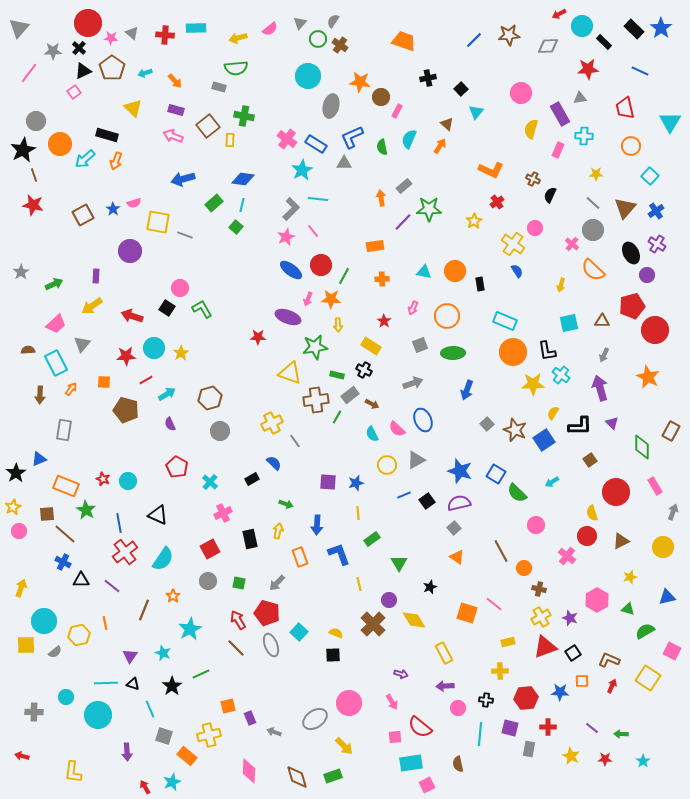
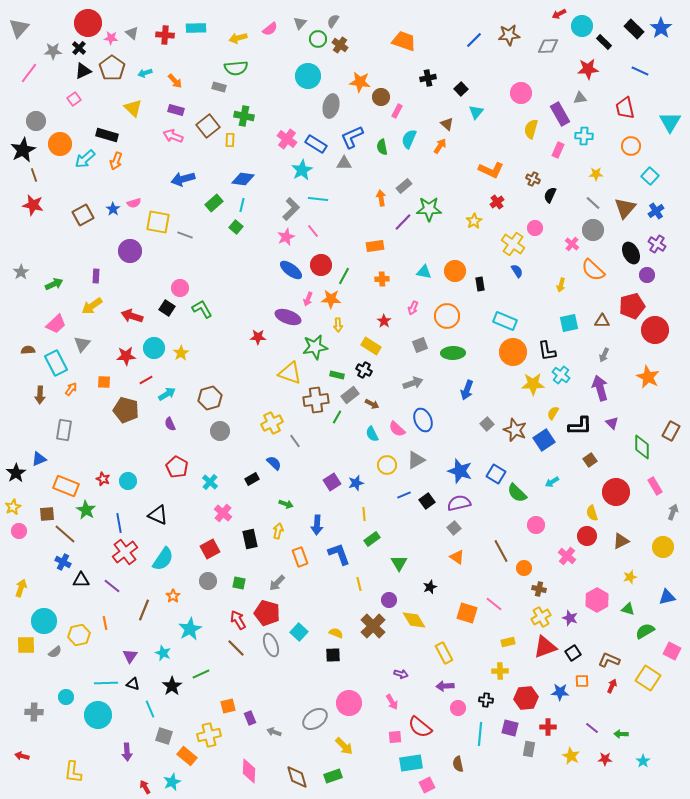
pink square at (74, 92): moved 7 px down
purple square at (328, 482): moved 4 px right; rotated 36 degrees counterclockwise
pink cross at (223, 513): rotated 24 degrees counterclockwise
yellow line at (358, 513): moved 6 px right, 1 px down
brown cross at (373, 624): moved 2 px down
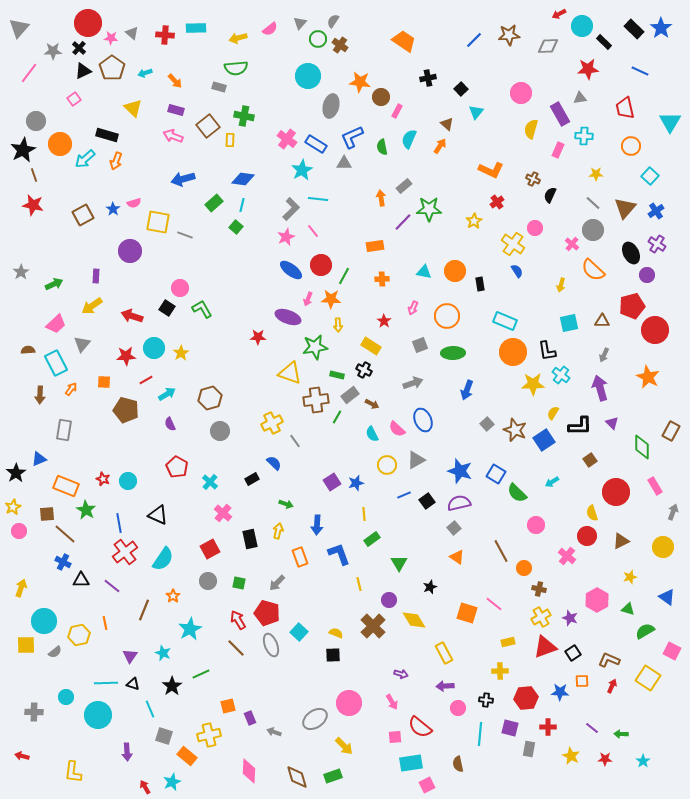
orange trapezoid at (404, 41): rotated 15 degrees clockwise
blue triangle at (667, 597): rotated 48 degrees clockwise
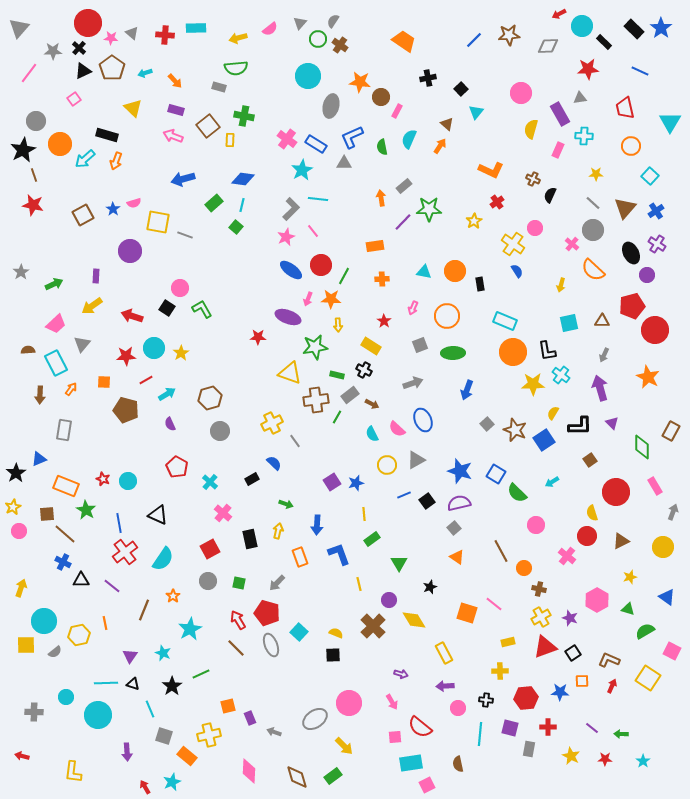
green rectangle at (333, 776): rotated 18 degrees counterclockwise
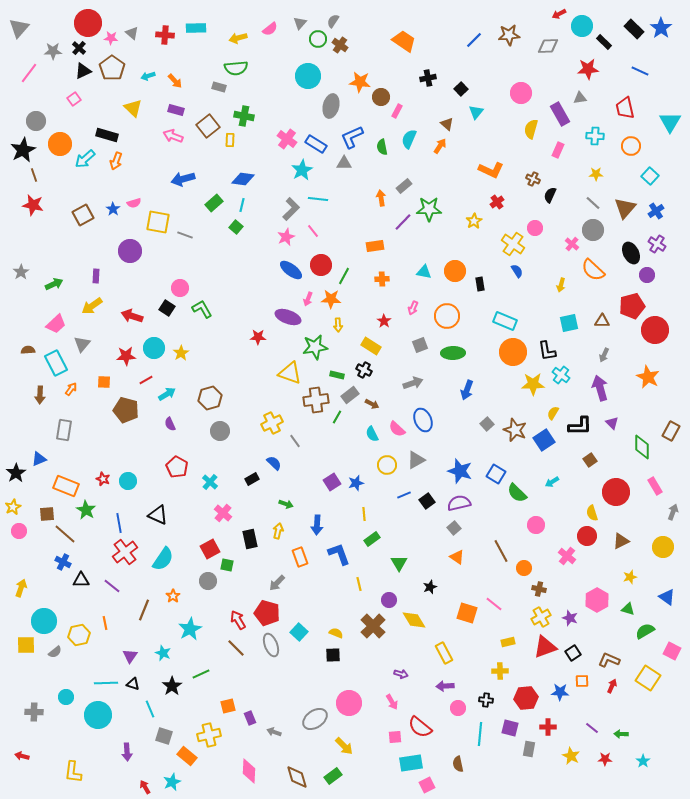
cyan arrow at (145, 73): moved 3 px right, 3 px down
cyan cross at (584, 136): moved 11 px right
green square at (239, 583): moved 12 px left, 18 px up
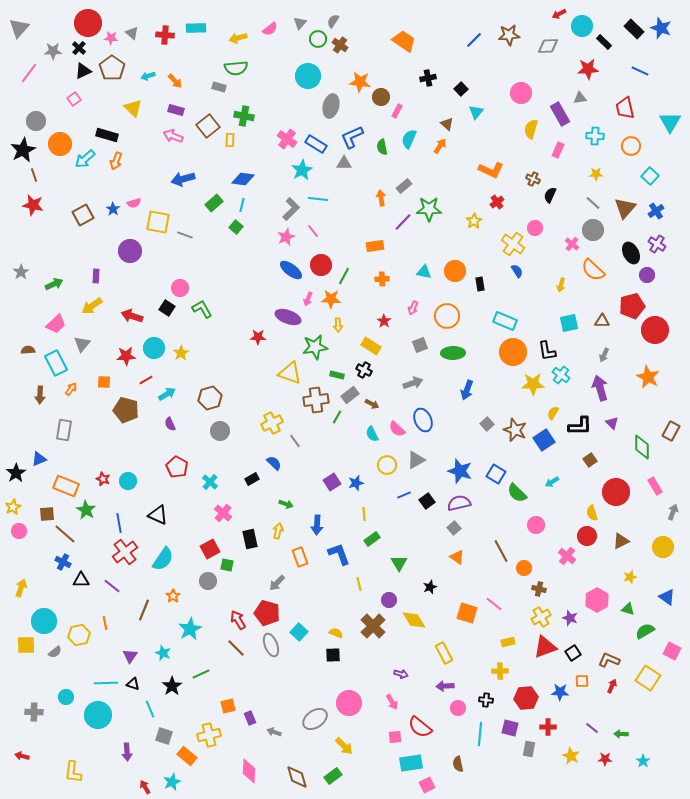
blue star at (661, 28): rotated 15 degrees counterclockwise
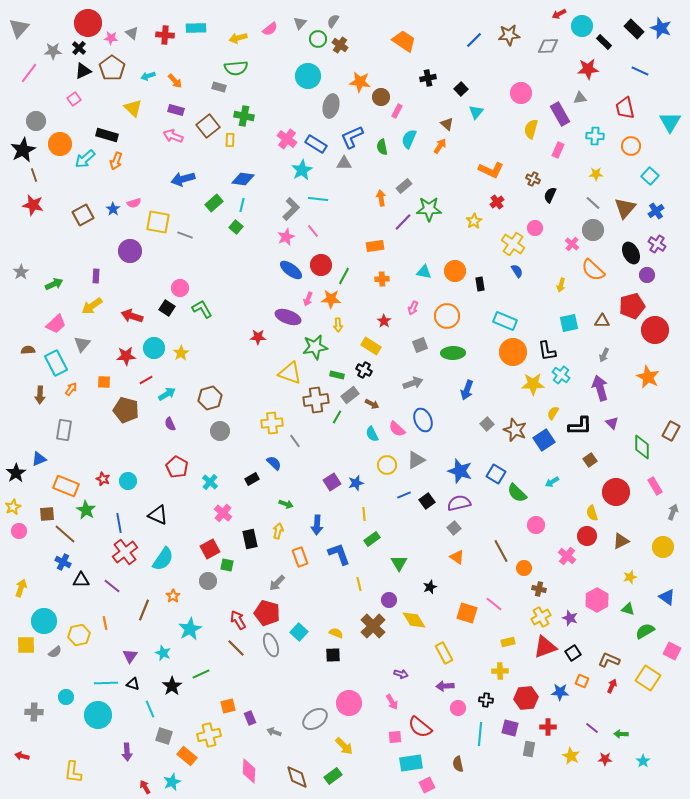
yellow cross at (272, 423): rotated 20 degrees clockwise
orange square at (582, 681): rotated 24 degrees clockwise
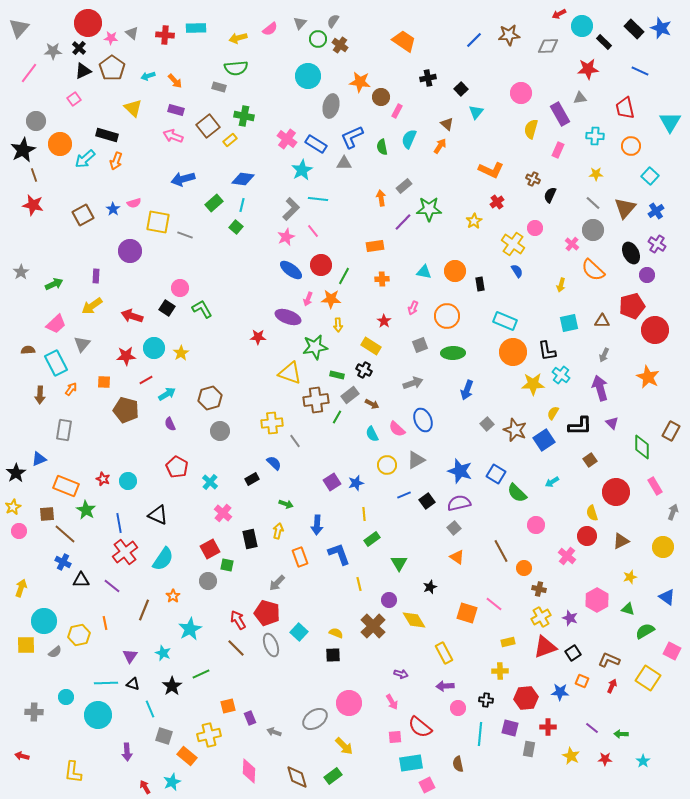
yellow rectangle at (230, 140): rotated 48 degrees clockwise
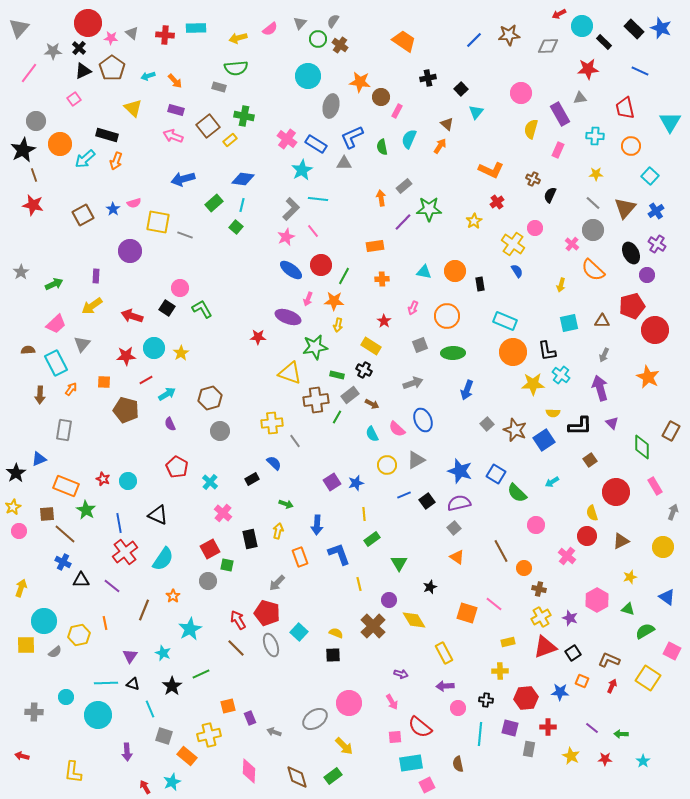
orange star at (331, 299): moved 3 px right, 2 px down
yellow arrow at (338, 325): rotated 16 degrees clockwise
yellow semicircle at (553, 413): rotated 120 degrees counterclockwise
